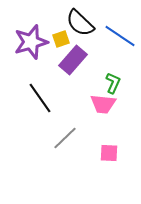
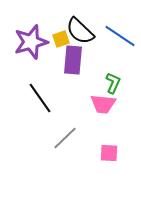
black semicircle: moved 8 px down
purple rectangle: rotated 36 degrees counterclockwise
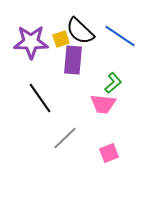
purple star: rotated 16 degrees clockwise
green L-shape: rotated 25 degrees clockwise
pink square: rotated 24 degrees counterclockwise
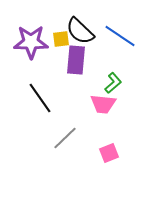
yellow square: rotated 12 degrees clockwise
purple rectangle: moved 3 px right
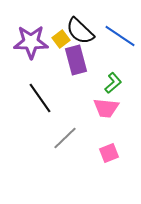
yellow square: rotated 30 degrees counterclockwise
purple rectangle: rotated 20 degrees counterclockwise
pink trapezoid: moved 3 px right, 4 px down
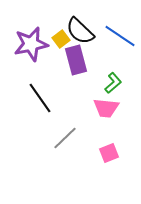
purple star: moved 2 px down; rotated 12 degrees counterclockwise
